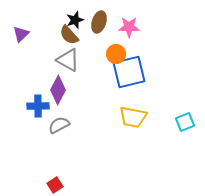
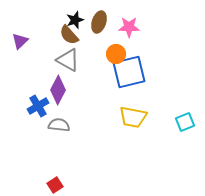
purple triangle: moved 1 px left, 7 px down
blue cross: rotated 30 degrees counterclockwise
gray semicircle: rotated 35 degrees clockwise
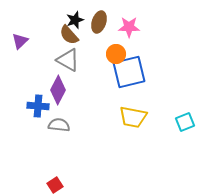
blue cross: rotated 35 degrees clockwise
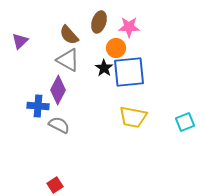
black star: moved 29 px right, 48 px down; rotated 18 degrees counterclockwise
orange circle: moved 6 px up
blue square: rotated 8 degrees clockwise
gray semicircle: rotated 20 degrees clockwise
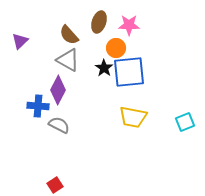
pink star: moved 2 px up
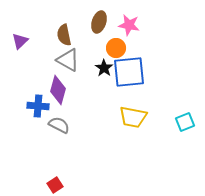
pink star: rotated 10 degrees clockwise
brown semicircle: moved 5 px left; rotated 30 degrees clockwise
purple diamond: rotated 12 degrees counterclockwise
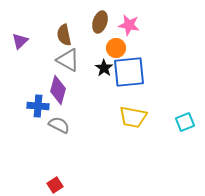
brown ellipse: moved 1 px right
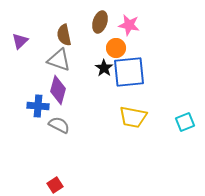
gray triangle: moved 9 px left; rotated 10 degrees counterclockwise
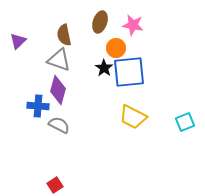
pink star: moved 4 px right
purple triangle: moved 2 px left
yellow trapezoid: rotated 16 degrees clockwise
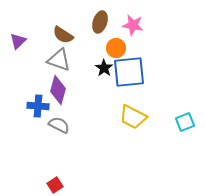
brown semicircle: moved 1 px left; rotated 45 degrees counterclockwise
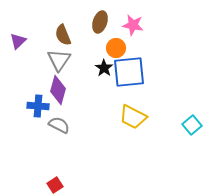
brown semicircle: rotated 35 degrees clockwise
gray triangle: rotated 45 degrees clockwise
cyan square: moved 7 px right, 3 px down; rotated 18 degrees counterclockwise
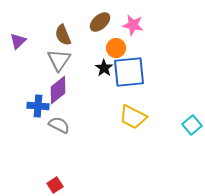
brown ellipse: rotated 30 degrees clockwise
purple diamond: rotated 36 degrees clockwise
